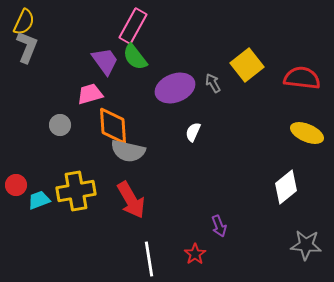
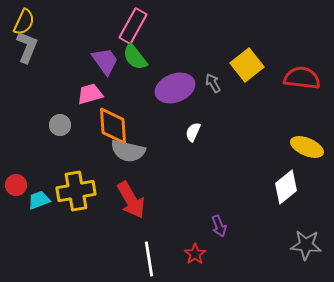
yellow ellipse: moved 14 px down
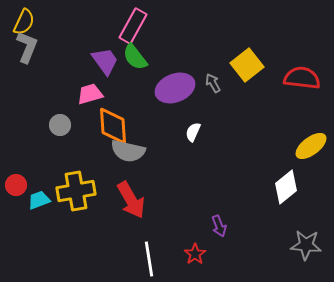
yellow ellipse: moved 4 px right, 1 px up; rotated 60 degrees counterclockwise
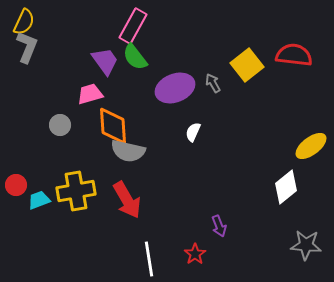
red semicircle: moved 8 px left, 23 px up
red arrow: moved 4 px left
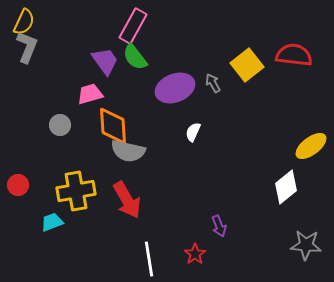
red circle: moved 2 px right
cyan trapezoid: moved 13 px right, 22 px down
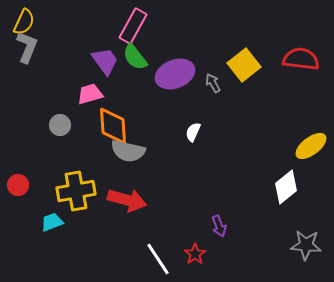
red semicircle: moved 7 px right, 4 px down
yellow square: moved 3 px left
purple ellipse: moved 14 px up
red arrow: rotated 45 degrees counterclockwise
white line: moved 9 px right; rotated 24 degrees counterclockwise
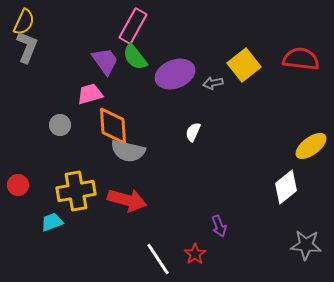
gray arrow: rotated 72 degrees counterclockwise
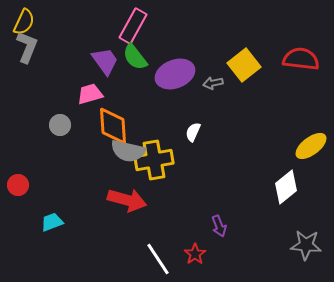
yellow cross: moved 78 px right, 31 px up
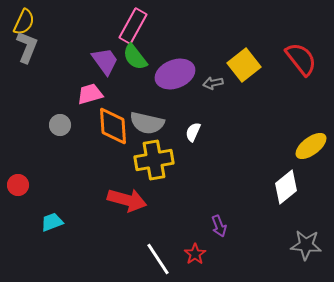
red semicircle: rotated 45 degrees clockwise
gray semicircle: moved 19 px right, 28 px up
